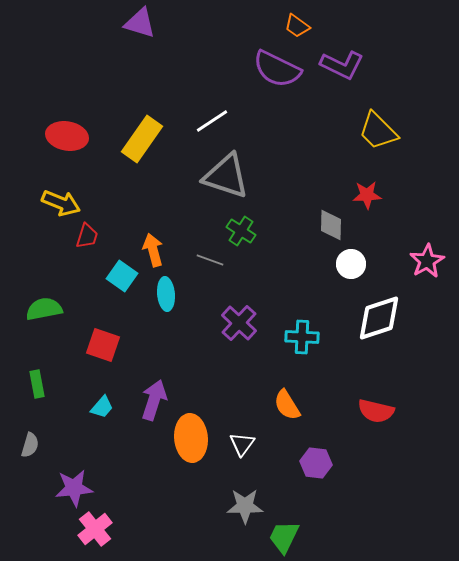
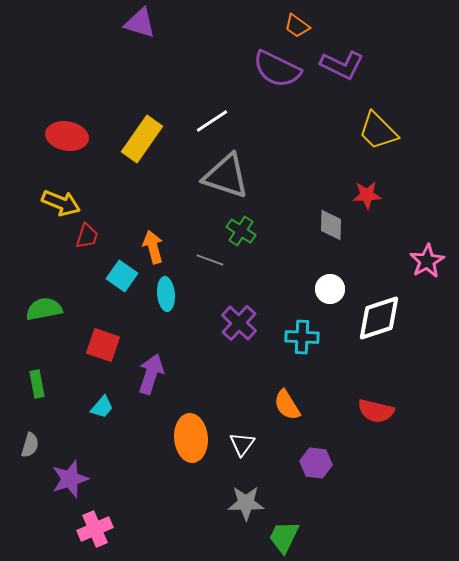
orange arrow: moved 3 px up
white circle: moved 21 px left, 25 px down
purple arrow: moved 3 px left, 26 px up
purple star: moved 4 px left, 9 px up; rotated 12 degrees counterclockwise
gray star: moved 1 px right, 3 px up
pink cross: rotated 16 degrees clockwise
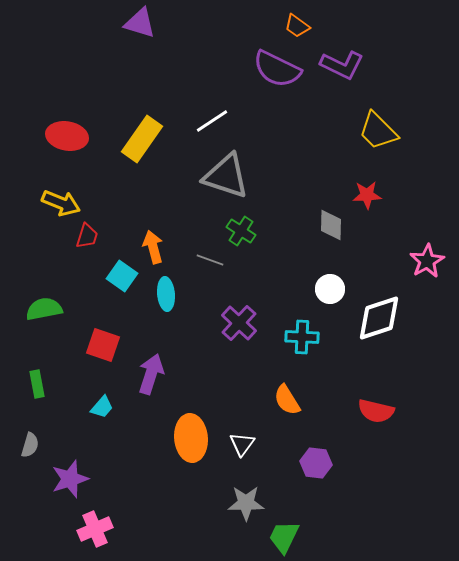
orange semicircle: moved 5 px up
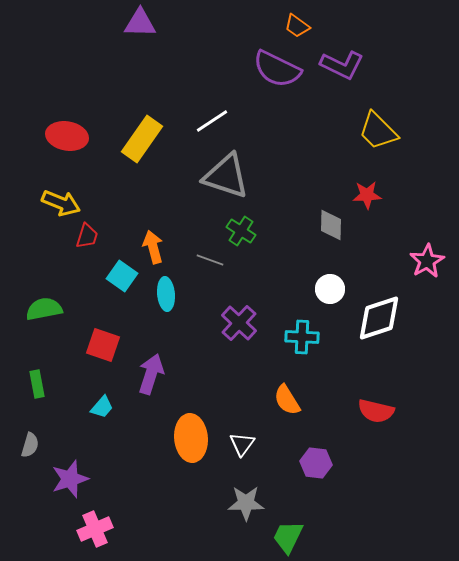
purple triangle: rotated 16 degrees counterclockwise
green trapezoid: moved 4 px right
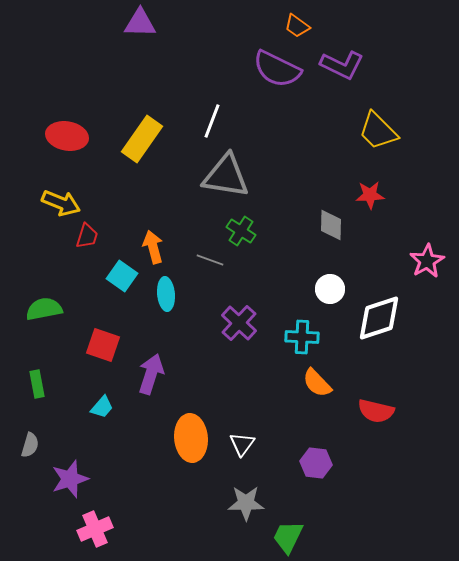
white line: rotated 36 degrees counterclockwise
gray triangle: rotated 9 degrees counterclockwise
red star: moved 3 px right
orange semicircle: moved 30 px right, 17 px up; rotated 12 degrees counterclockwise
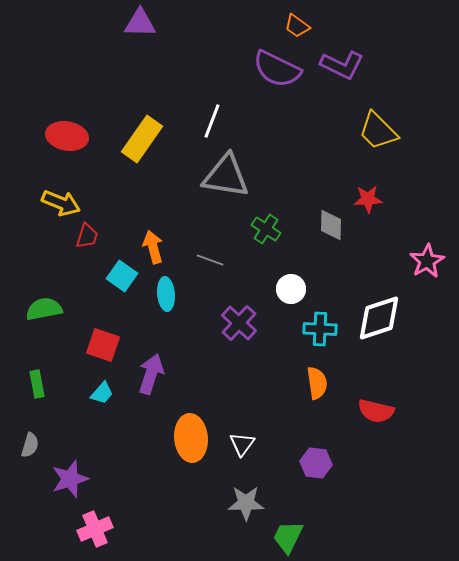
red star: moved 2 px left, 4 px down
green cross: moved 25 px right, 2 px up
white circle: moved 39 px left
cyan cross: moved 18 px right, 8 px up
orange semicircle: rotated 144 degrees counterclockwise
cyan trapezoid: moved 14 px up
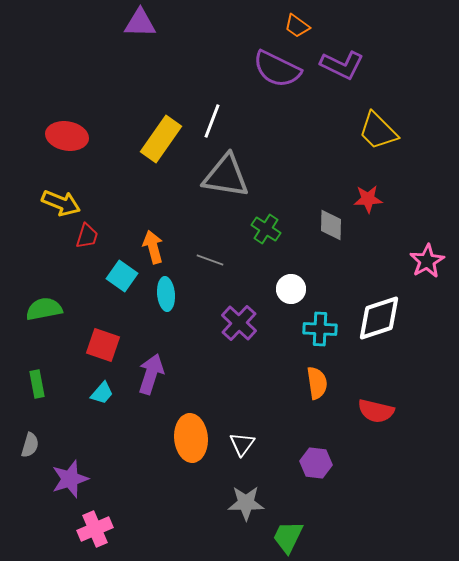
yellow rectangle: moved 19 px right
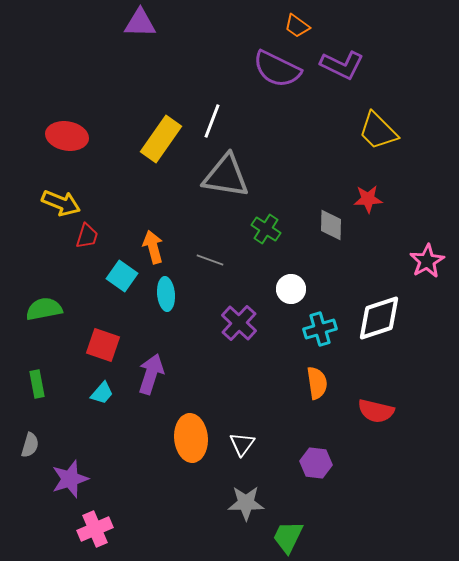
cyan cross: rotated 20 degrees counterclockwise
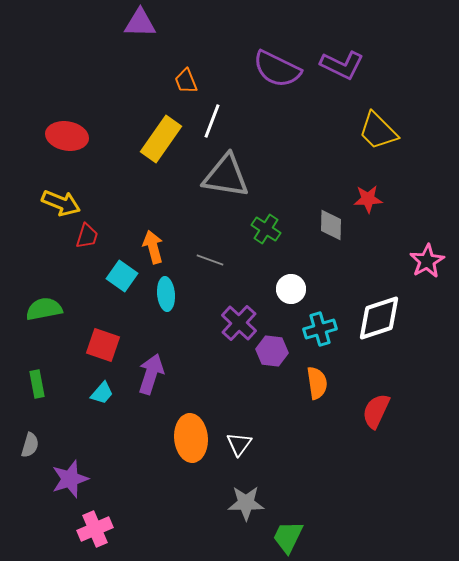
orange trapezoid: moved 111 px left, 55 px down; rotated 32 degrees clockwise
red semicircle: rotated 102 degrees clockwise
white triangle: moved 3 px left
purple hexagon: moved 44 px left, 112 px up
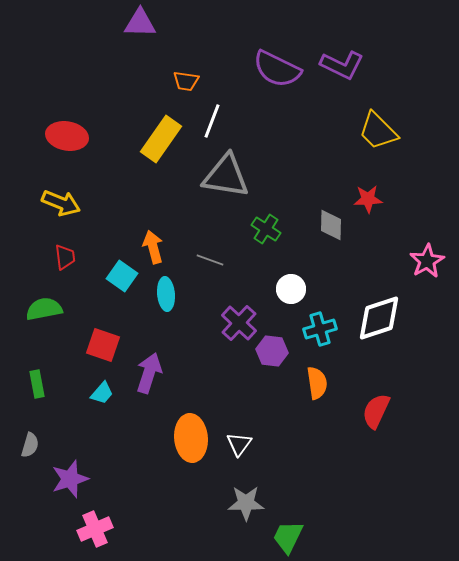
orange trapezoid: rotated 60 degrees counterclockwise
red trapezoid: moved 22 px left, 21 px down; rotated 24 degrees counterclockwise
purple arrow: moved 2 px left, 1 px up
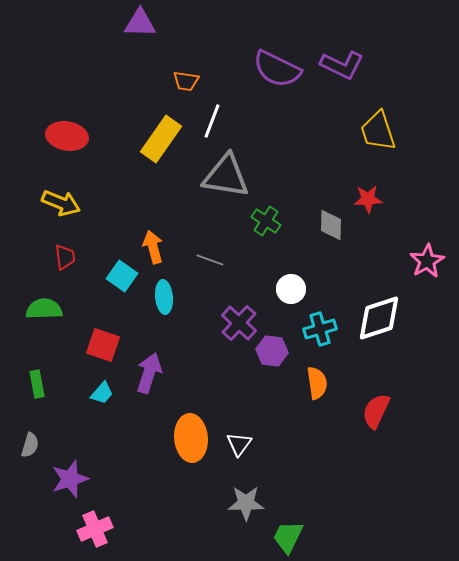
yellow trapezoid: rotated 27 degrees clockwise
green cross: moved 8 px up
cyan ellipse: moved 2 px left, 3 px down
green semicircle: rotated 9 degrees clockwise
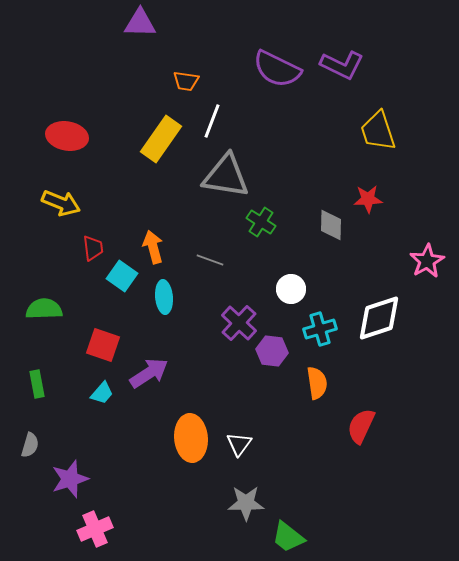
green cross: moved 5 px left, 1 px down
red trapezoid: moved 28 px right, 9 px up
purple arrow: rotated 39 degrees clockwise
red semicircle: moved 15 px left, 15 px down
green trapezoid: rotated 78 degrees counterclockwise
